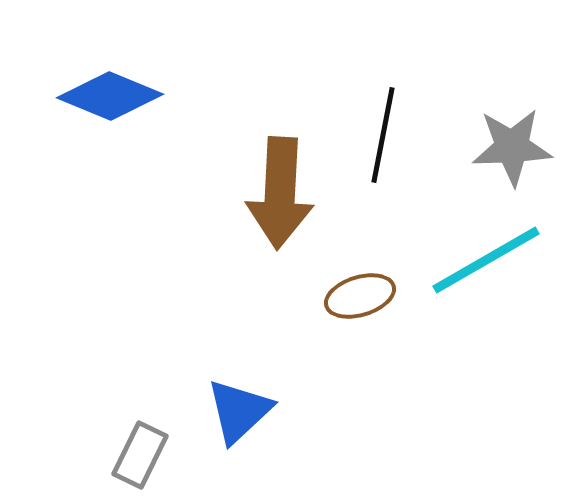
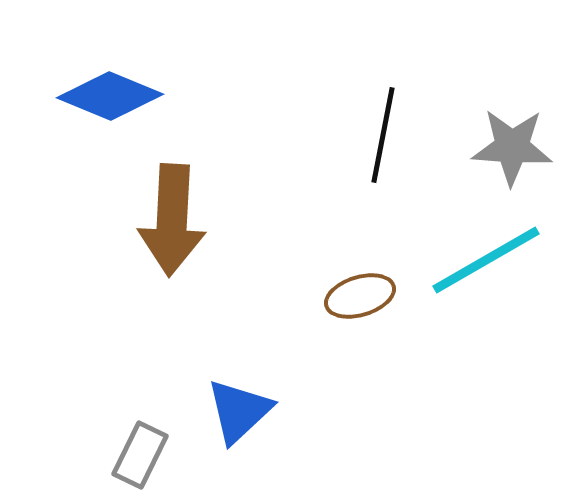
gray star: rotated 6 degrees clockwise
brown arrow: moved 108 px left, 27 px down
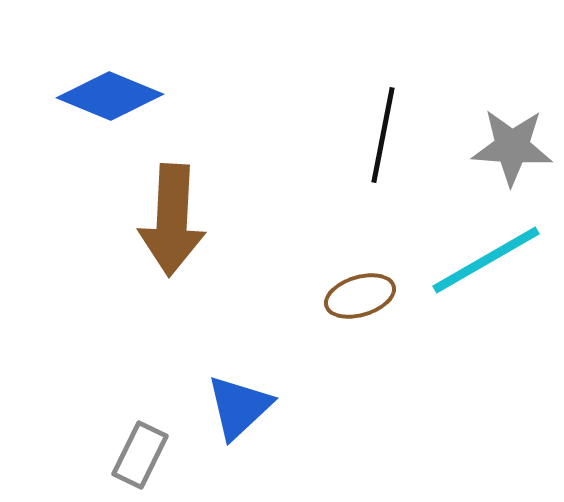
blue triangle: moved 4 px up
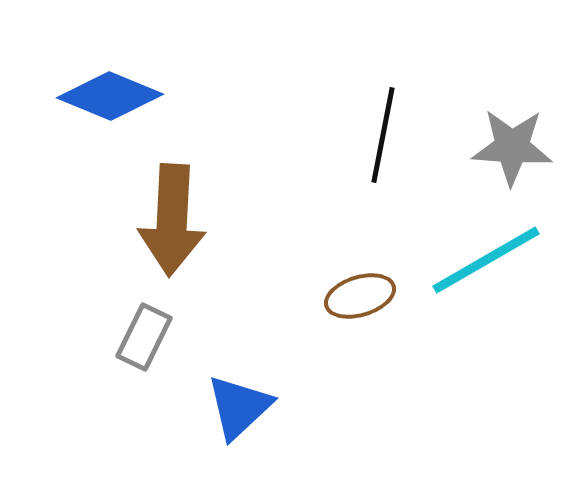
gray rectangle: moved 4 px right, 118 px up
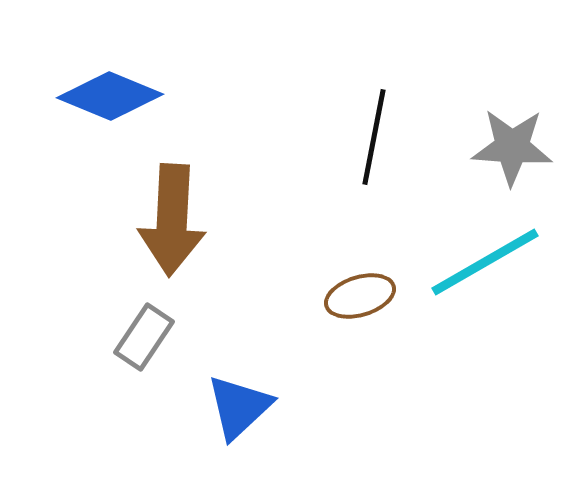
black line: moved 9 px left, 2 px down
cyan line: moved 1 px left, 2 px down
gray rectangle: rotated 8 degrees clockwise
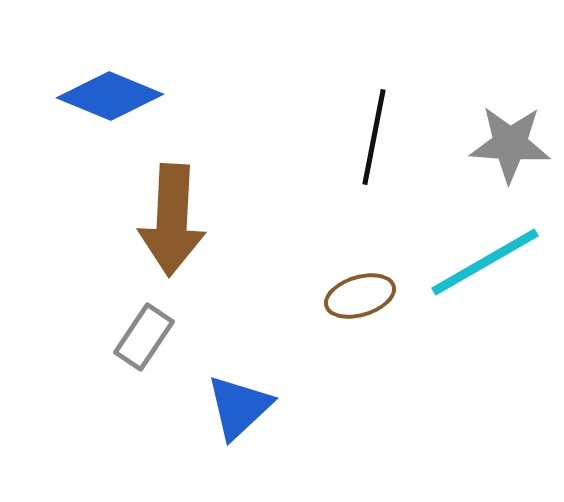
gray star: moved 2 px left, 3 px up
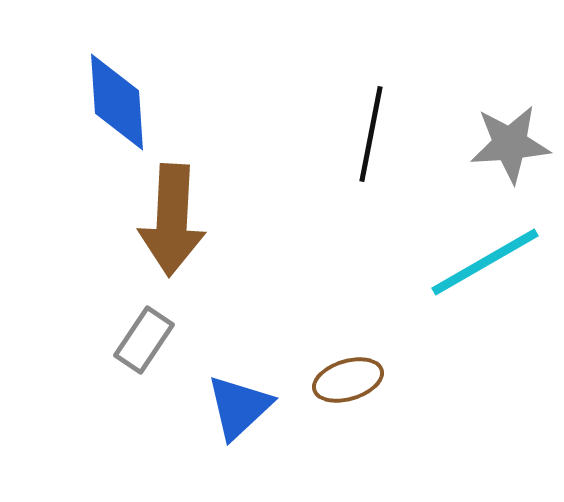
blue diamond: moved 7 px right, 6 px down; rotated 64 degrees clockwise
black line: moved 3 px left, 3 px up
gray star: rotated 8 degrees counterclockwise
brown ellipse: moved 12 px left, 84 px down
gray rectangle: moved 3 px down
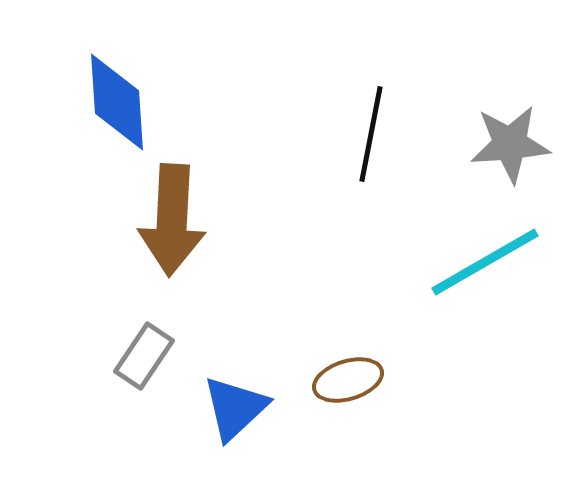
gray rectangle: moved 16 px down
blue triangle: moved 4 px left, 1 px down
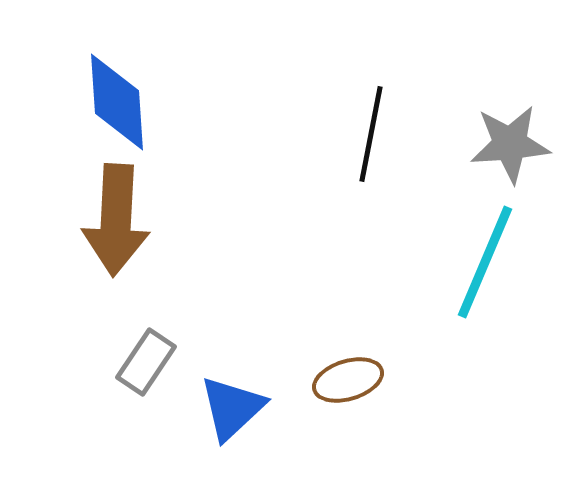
brown arrow: moved 56 px left
cyan line: rotated 37 degrees counterclockwise
gray rectangle: moved 2 px right, 6 px down
blue triangle: moved 3 px left
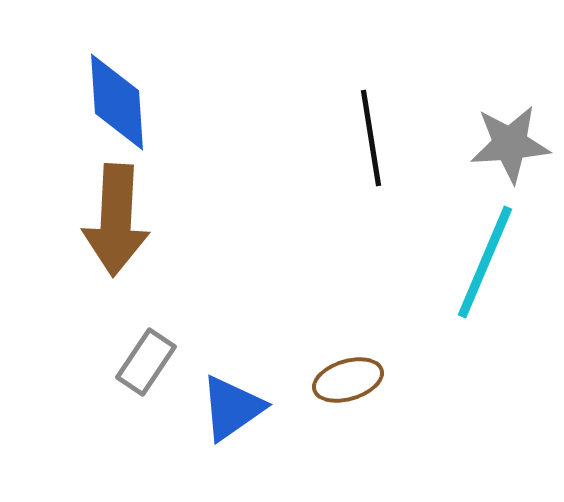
black line: moved 4 px down; rotated 20 degrees counterclockwise
blue triangle: rotated 8 degrees clockwise
